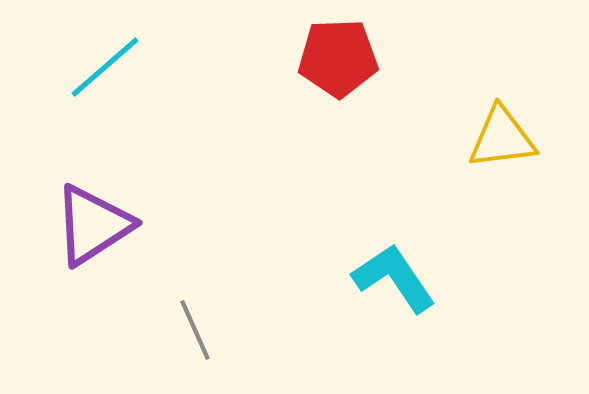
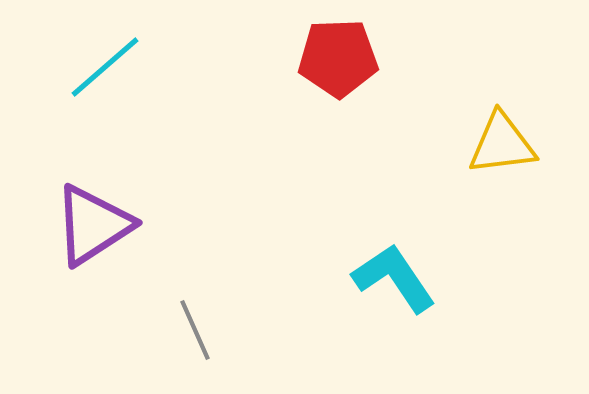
yellow triangle: moved 6 px down
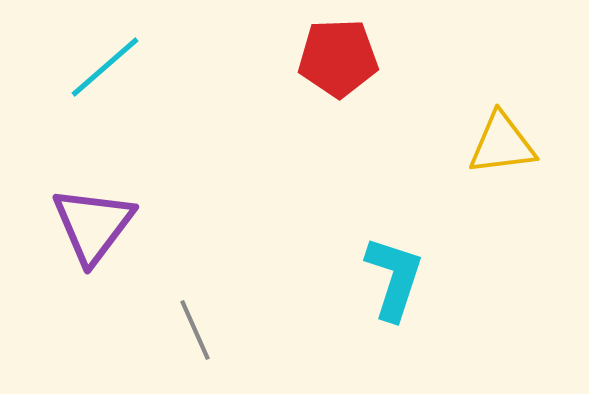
purple triangle: rotated 20 degrees counterclockwise
cyan L-shape: rotated 52 degrees clockwise
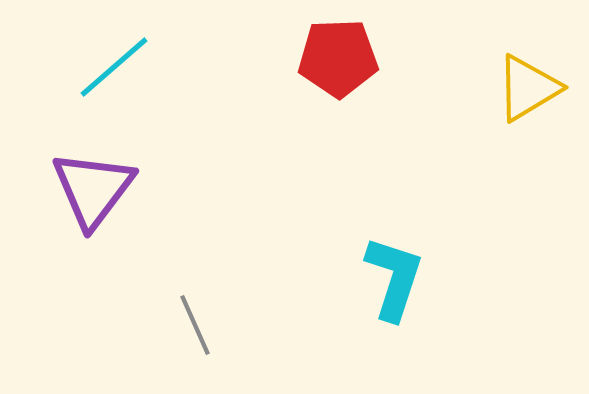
cyan line: moved 9 px right
yellow triangle: moved 26 px right, 56 px up; rotated 24 degrees counterclockwise
purple triangle: moved 36 px up
gray line: moved 5 px up
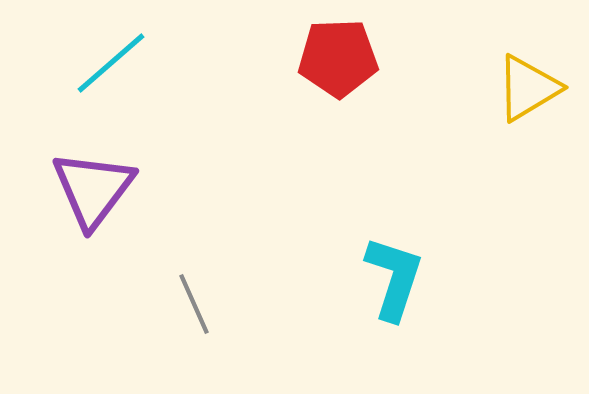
cyan line: moved 3 px left, 4 px up
gray line: moved 1 px left, 21 px up
